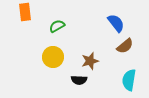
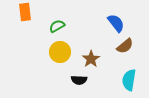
yellow circle: moved 7 px right, 5 px up
brown star: moved 1 px right, 2 px up; rotated 18 degrees counterclockwise
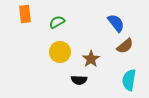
orange rectangle: moved 2 px down
green semicircle: moved 4 px up
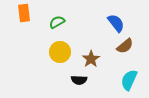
orange rectangle: moved 1 px left, 1 px up
cyan semicircle: rotated 15 degrees clockwise
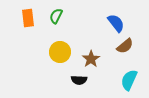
orange rectangle: moved 4 px right, 5 px down
green semicircle: moved 1 px left, 6 px up; rotated 35 degrees counterclockwise
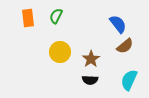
blue semicircle: moved 2 px right, 1 px down
black semicircle: moved 11 px right
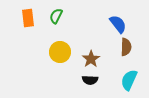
brown semicircle: moved 1 px right, 1 px down; rotated 48 degrees counterclockwise
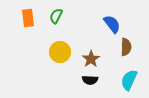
blue semicircle: moved 6 px left
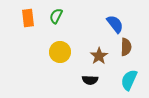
blue semicircle: moved 3 px right
brown star: moved 8 px right, 3 px up
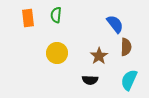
green semicircle: moved 1 px up; rotated 21 degrees counterclockwise
yellow circle: moved 3 px left, 1 px down
